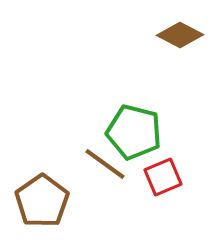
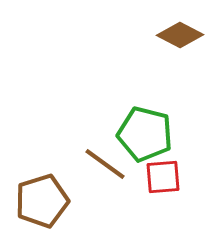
green pentagon: moved 11 px right, 2 px down
red square: rotated 18 degrees clockwise
brown pentagon: rotated 18 degrees clockwise
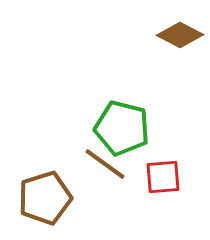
green pentagon: moved 23 px left, 6 px up
brown pentagon: moved 3 px right, 3 px up
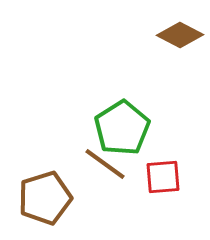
green pentagon: rotated 26 degrees clockwise
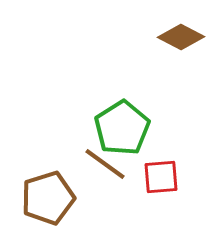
brown diamond: moved 1 px right, 2 px down
red square: moved 2 px left
brown pentagon: moved 3 px right
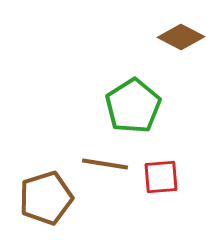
green pentagon: moved 11 px right, 22 px up
brown line: rotated 27 degrees counterclockwise
brown pentagon: moved 2 px left
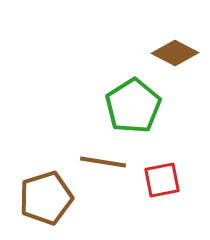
brown diamond: moved 6 px left, 16 px down
brown line: moved 2 px left, 2 px up
red square: moved 1 px right, 3 px down; rotated 6 degrees counterclockwise
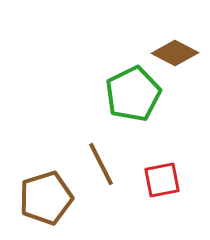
green pentagon: moved 12 px up; rotated 6 degrees clockwise
brown line: moved 2 px left, 2 px down; rotated 54 degrees clockwise
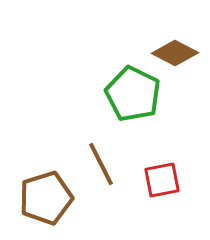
green pentagon: rotated 20 degrees counterclockwise
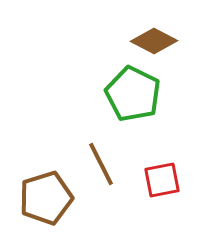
brown diamond: moved 21 px left, 12 px up
